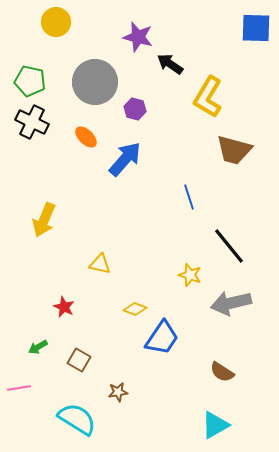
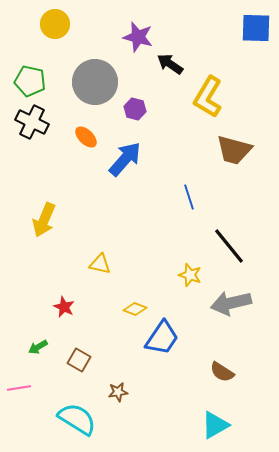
yellow circle: moved 1 px left, 2 px down
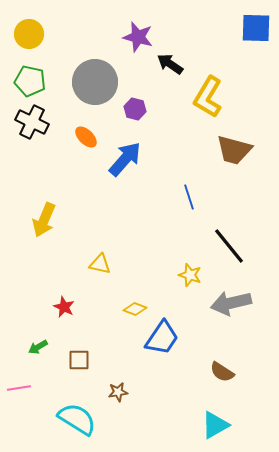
yellow circle: moved 26 px left, 10 px down
brown square: rotated 30 degrees counterclockwise
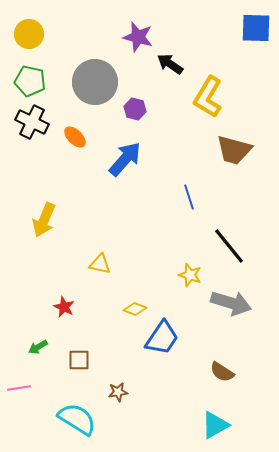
orange ellipse: moved 11 px left
gray arrow: rotated 150 degrees counterclockwise
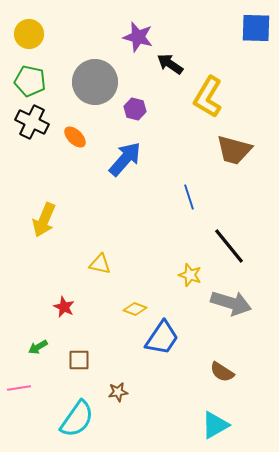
cyan semicircle: rotated 93 degrees clockwise
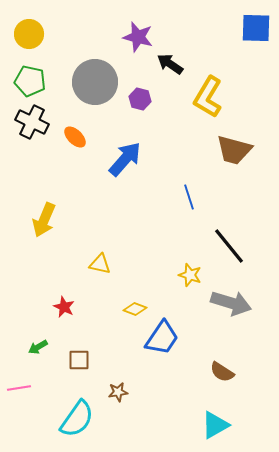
purple hexagon: moved 5 px right, 10 px up
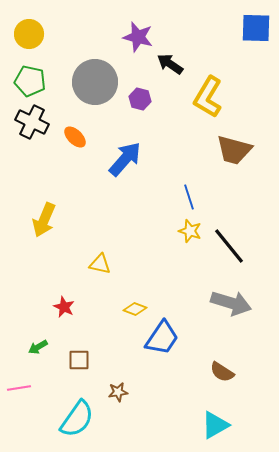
yellow star: moved 44 px up
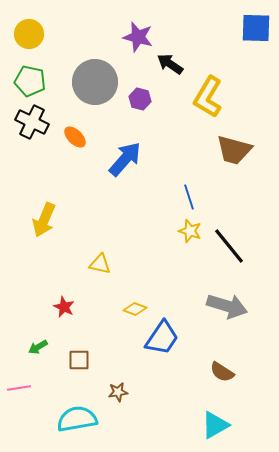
gray arrow: moved 4 px left, 3 px down
cyan semicircle: rotated 135 degrees counterclockwise
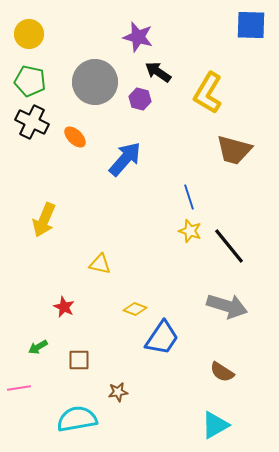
blue square: moved 5 px left, 3 px up
black arrow: moved 12 px left, 8 px down
yellow L-shape: moved 4 px up
